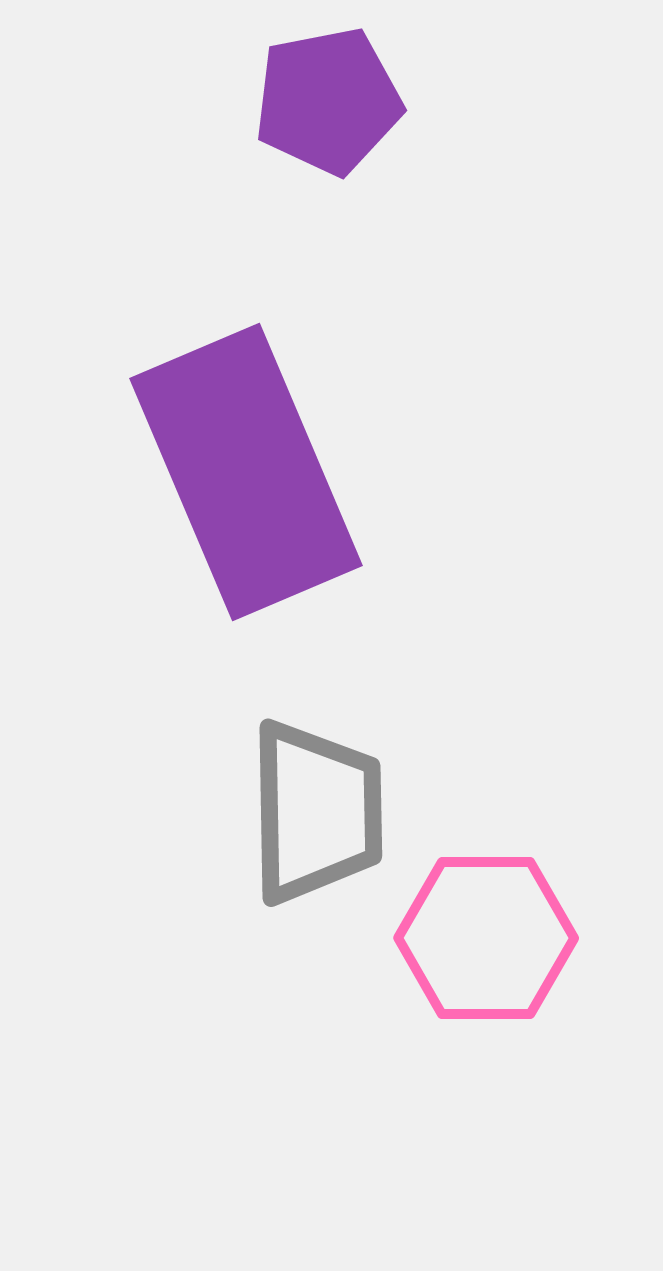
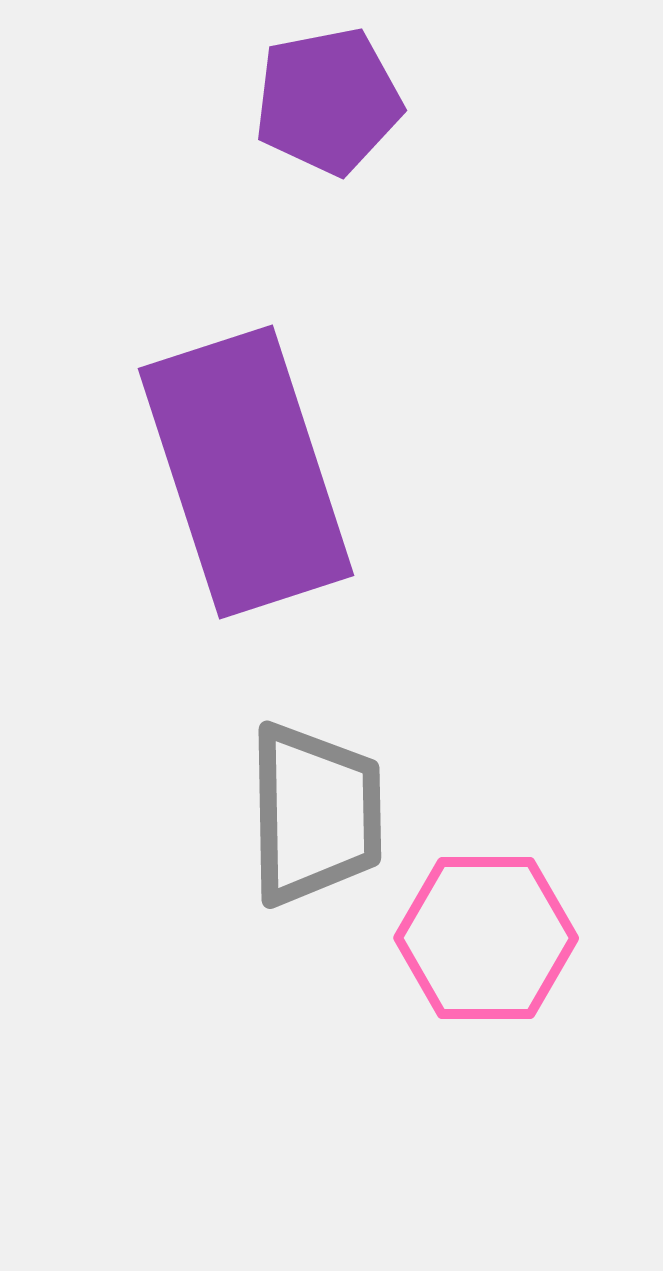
purple rectangle: rotated 5 degrees clockwise
gray trapezoid: moved 1 px left, 2 px down
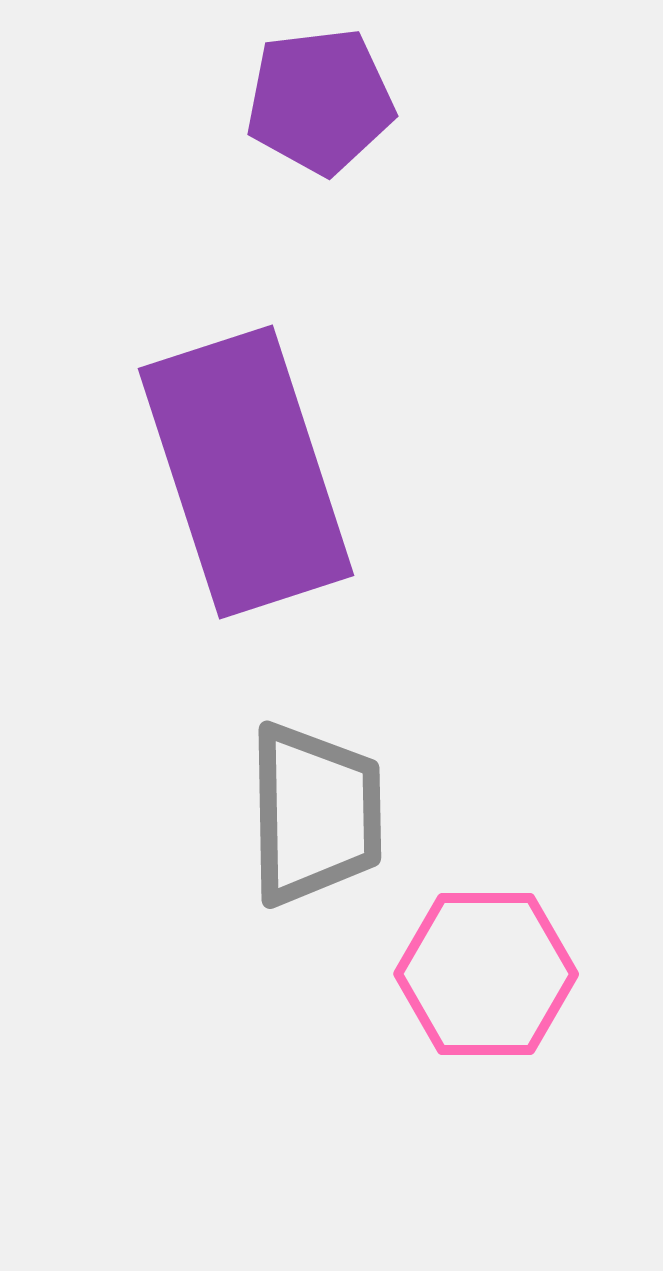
purple pentagon: moved 8 px left; rotated 4 degrees clockwise
pink hexagon: moved 36 px down
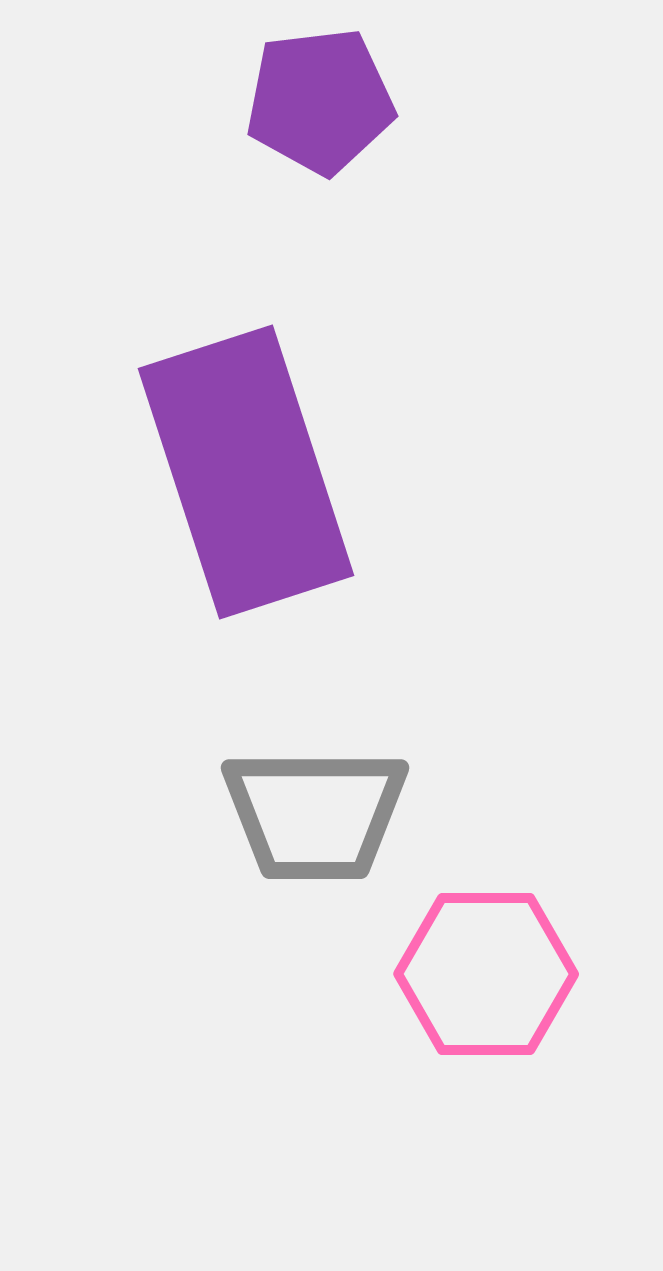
gray trapezoid: rotated 91 degrees clockwise
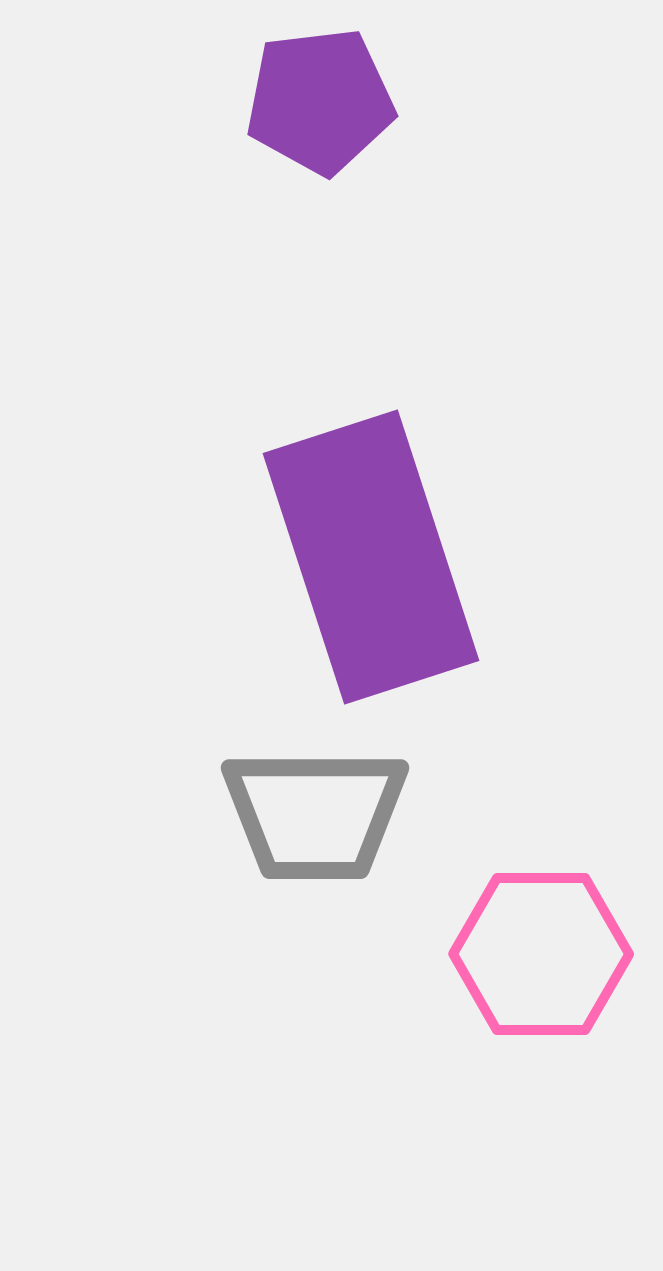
purple rectangle: moved 125 px right, 85 px down
pink hexagon: moved 55 px right, 20 px up
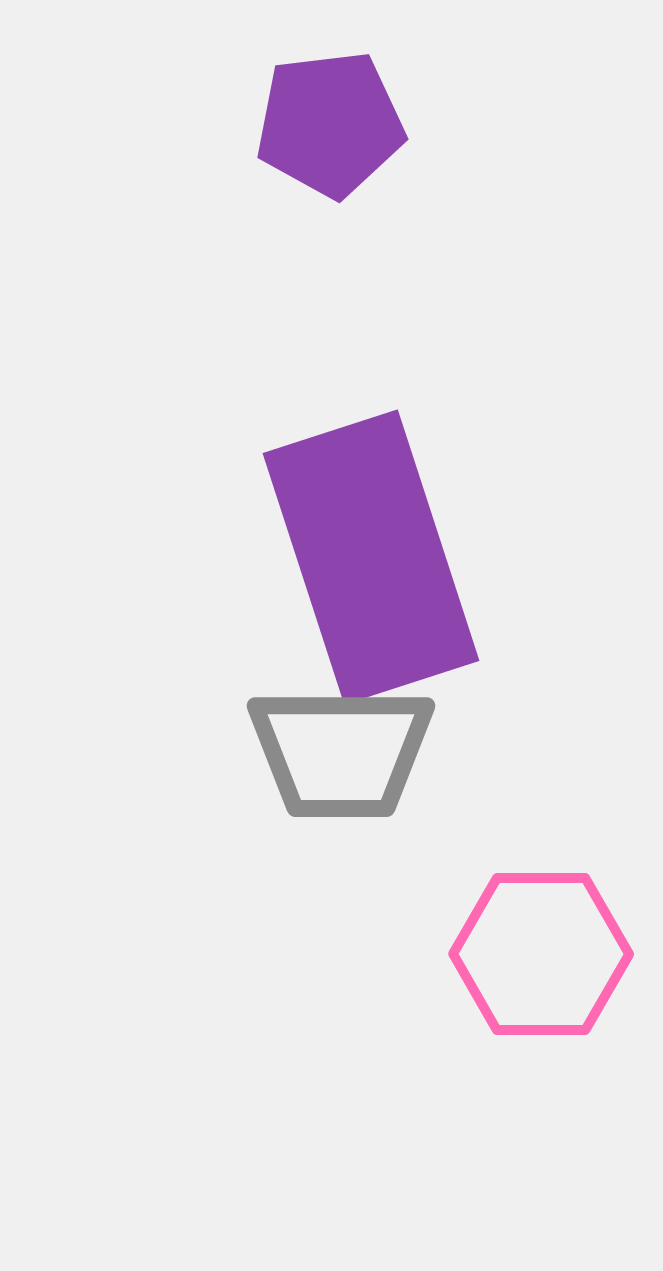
purple pentagon: moved 10 px right, 23 px down
gray trapezoid: moved 26 px right, 62 px up
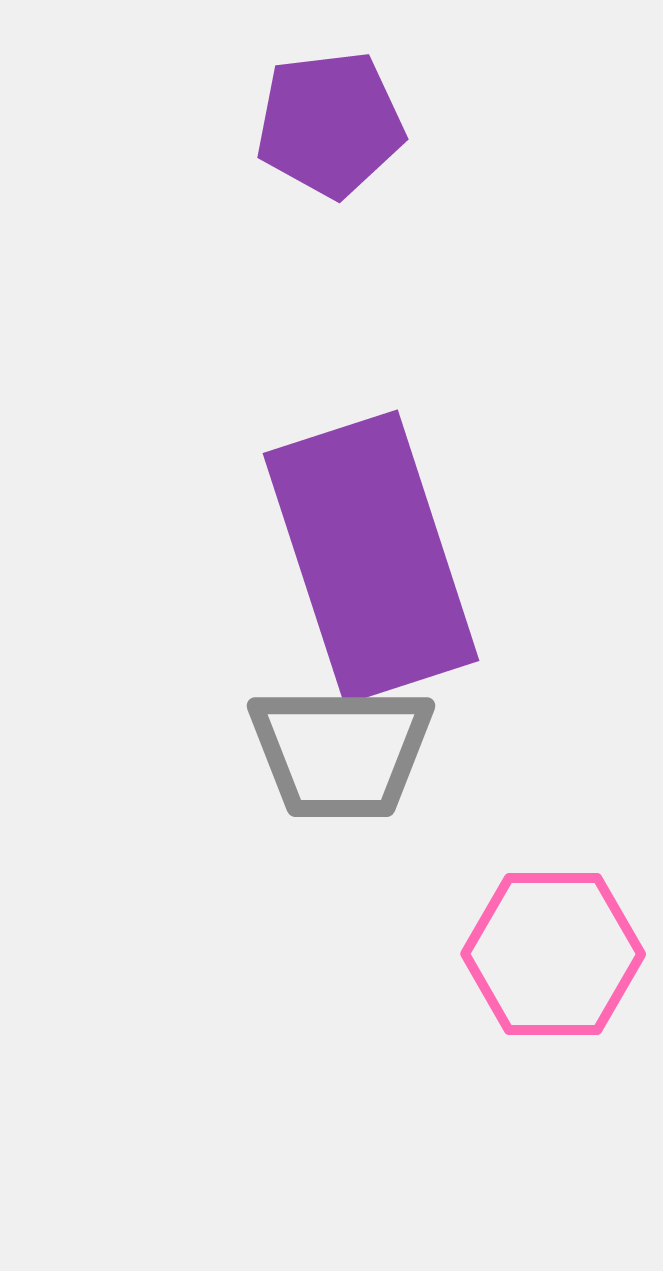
pink hexagon: moved 12 px right
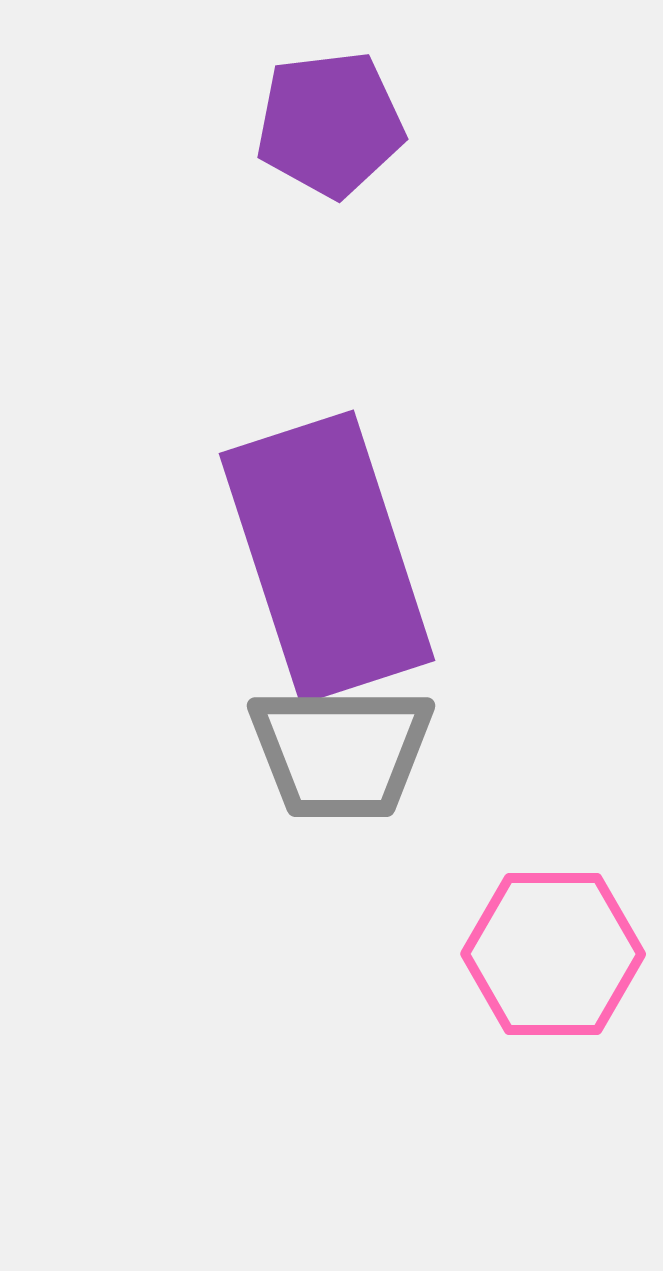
purple rectangle: moved 44 px left
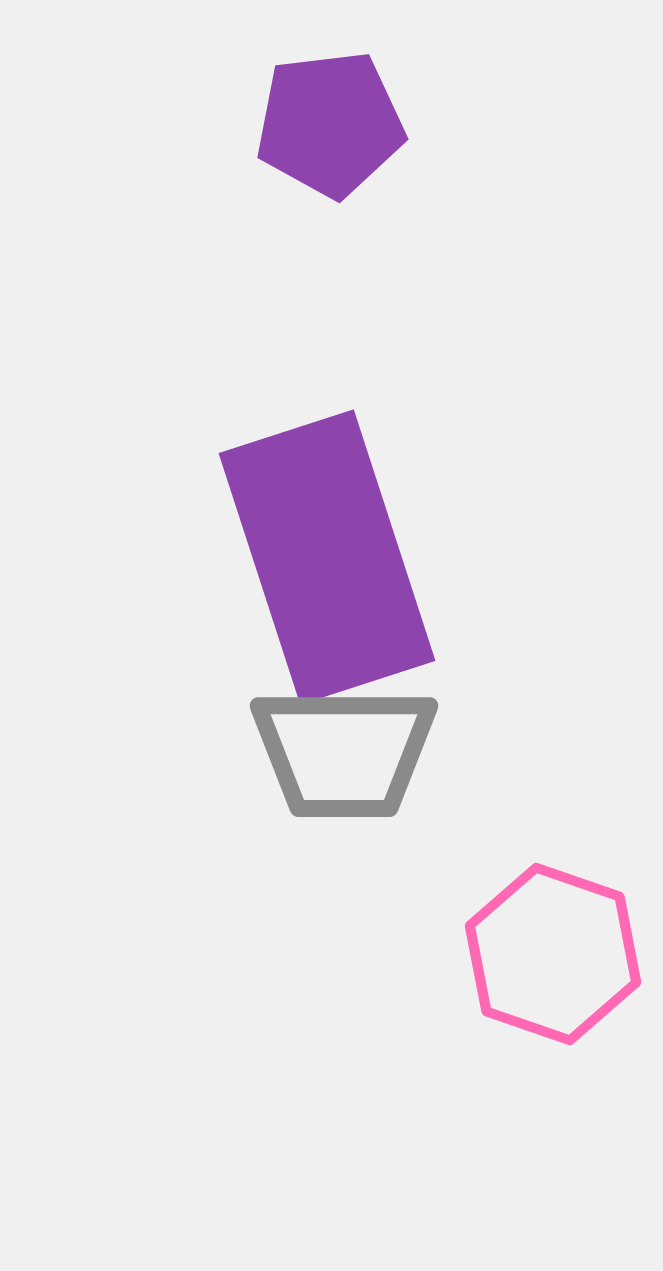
gray trapezoid: moved 3 px right
pink hexagon: rotated 19 degrees clockwise
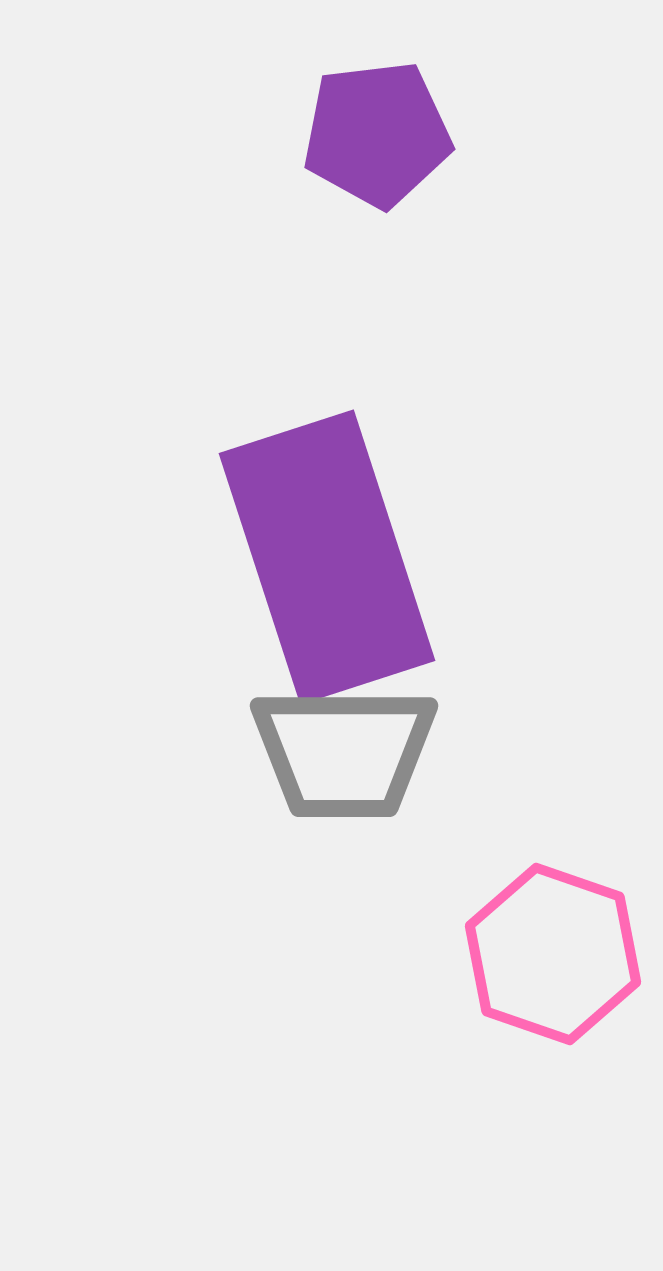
purple pentagon: moved 47 px right, 10 px down
